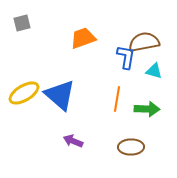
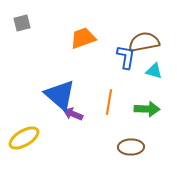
yellow ellipse: moved 45 px down
orange line: moved 8 px left, 3 px down
purple arrow: moved 27 px up
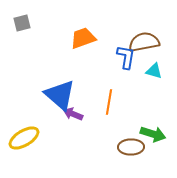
green arrow: moved 6 px right, 25 px down; rotated 15 degrees clockwise
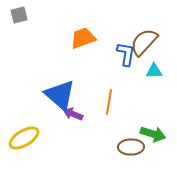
gray square: moved 3 px left, 8 px up
brown semicircle: rotated 36 degrees counterclockwise
blue L-shape: moved 3 px up
cyan triangle: rotated 18 degrees counterclockwise
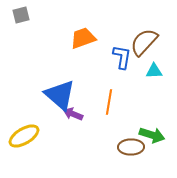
gray square: moved 2 px right
blue L-shape: moved 4 px left, 3 px down
green arrow: moved 1 px left, 1 px down
yellow ellipse: moved 2 px up
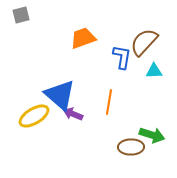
yellow ellipse: moved 10 px right, 20 px up
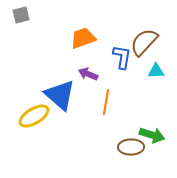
cyan triangle: moved 2 px right
orange line: moved 3 px left
purple arrow: moved 15 px right, 40 px up
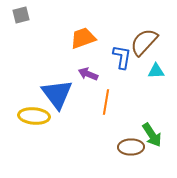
blue triangle: moved 3 px left, 1 px up; rotated 12 degrees clockwise
yellow ellipse: rotated 36 degrees clockwise
green arrow: rotated 40 degrees clockwise
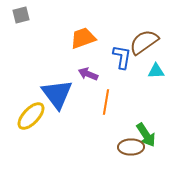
brown semicircle: rotated 12 degrees clockwise
yellow ellipse: moved 3 px left; rotated 52 degrees counterclockwise
green arrow: moved 6 px left
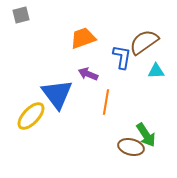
brown ellipse: rotated 15 degrees clockwise
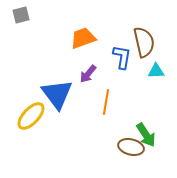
brown semicircle: rotated 112 degrees clockwise
purple arrow: rotated 72 degrees counterclockwise
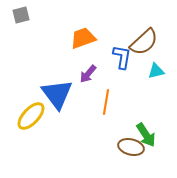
brown semicircle: rotated 60 degrees clockwise
cyan triangle: rotated 12 degrees counterclockwise
